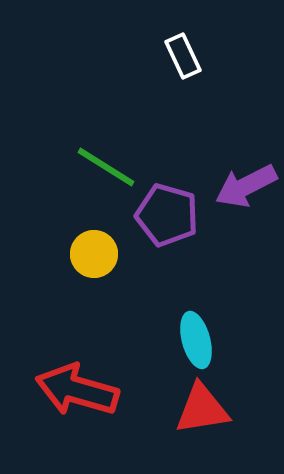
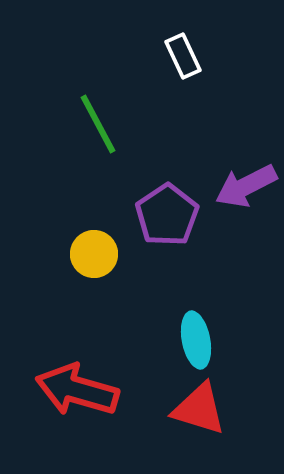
green line: moved 8 px left, 43 px up; rotated 30 degrees clockwise
purple pentagon: rotated 22 degrees clockwise
cyan ellipse: rotated 4 degrees clockwise
red triangle: moved 3 px left; rotated 26 degrees clockwise
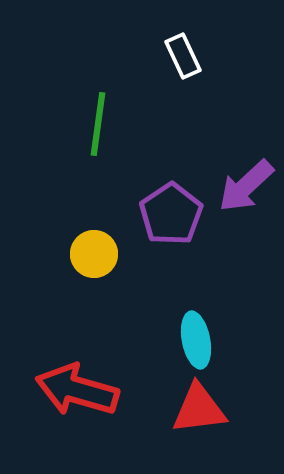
green line: rotated 36 degrees clockwise
purple arrow: rotated 16 degrees counterclockwise
purple pentagon: moved 4 px right, 1 px up
red triangle: rotated 24 degrees counterclockwise
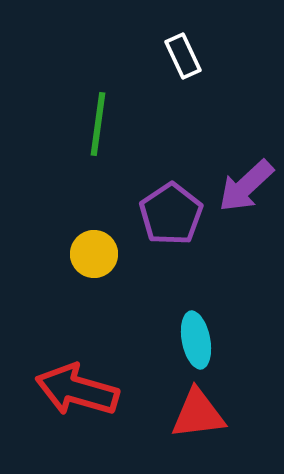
red triangle: moved 1 px left, 5 px down
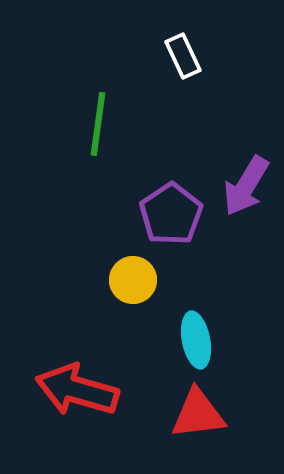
purple arrow: rotated 16 degrees counterclockwise
yellow circle: moved 39 px right, 26 px down
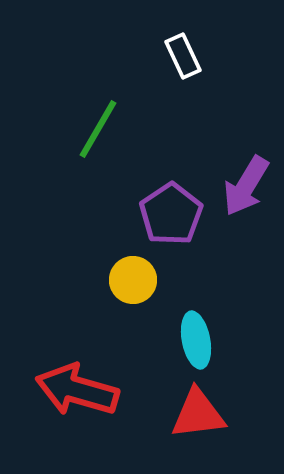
green line: moved 5 px down; rotated 22 degrees clockwise
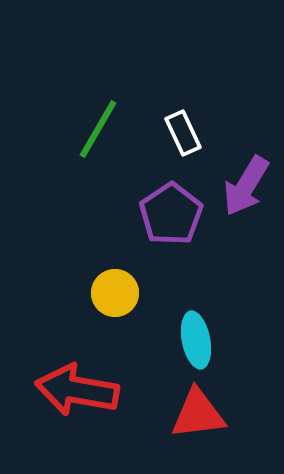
white rectangle: moved 77 px down
yellow circle: moved 18 px left, 13 px down
red arrow: rotated 6 degrees counterclockwise
